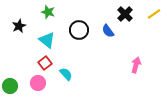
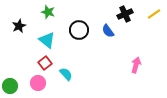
black cross: rotated 21 degrees clockwise
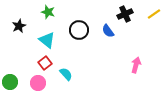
green circle: moved 4 px up
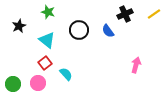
green circle: moved 3 px right, 2 px down
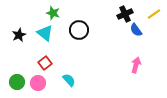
green star: moved 5 px right, 1 px down
black star: moved 9 px down
blue semicircle: moved 28 px right, 1 px up
cyan triangle: moved 2 px left, 7 px up
cyan semicircle: moved 3 px right, 6 px down
green circle: moved 4 px right, 2 px up
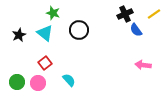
pink arrow: moved 7 px right; rotated 98 degrees counterclockwise
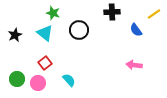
black cross: moved 13 px left, 2 px up; rotated 21 degrees clockwise
black star: moved 4 px left
pink arrow: moved 9 px left
green circle: moved 3 px up
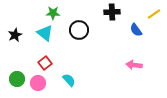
green star: rotated 16 degrees counterclockwise
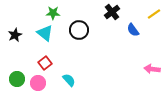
black cross: rotated 35 degrees counterclockwise
blue semicircle: moved 3 px left
pink arrow: moved 18 px right, 4 px down
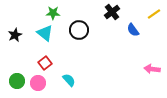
green circle: moved 2 px down
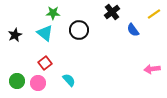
pink arrow: rotated 14 degrees counterclockwise
